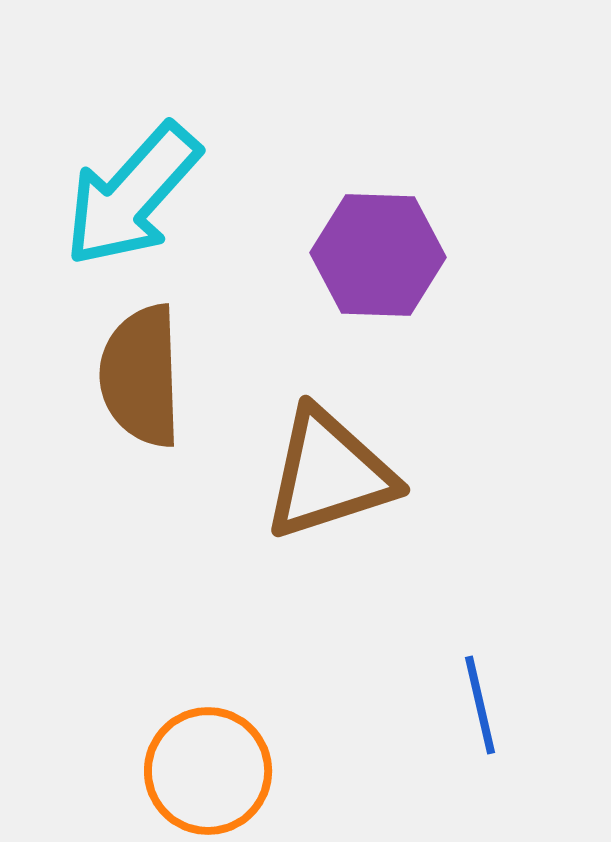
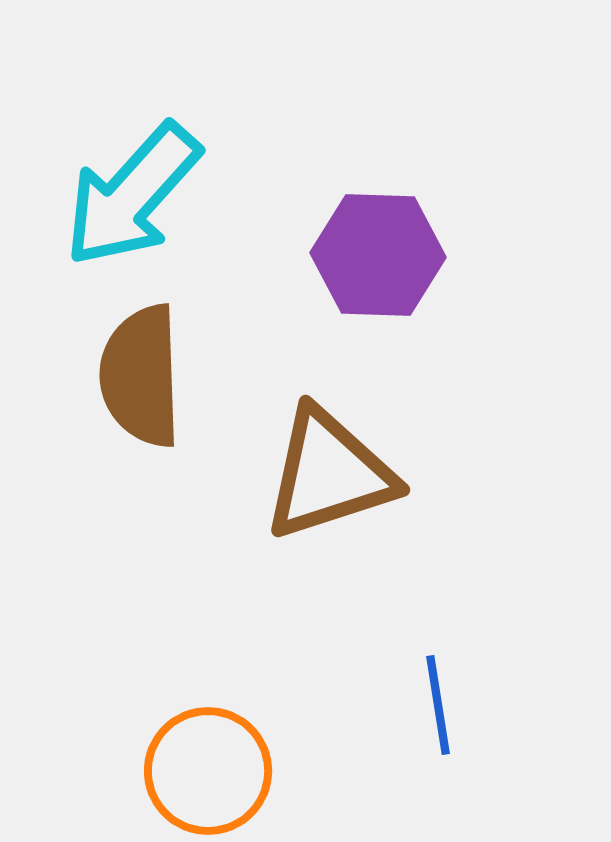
blue line: moved 42 px left; rotated 4 degrees clockwise
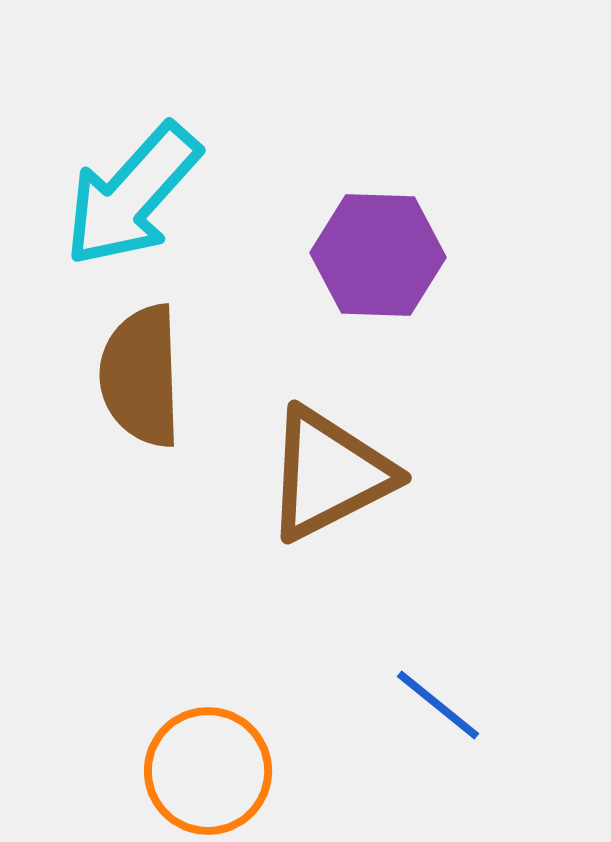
brown triangle: rotated 9 degrees counterclockwise
blue line: rotated 42 degrees counterclockwise
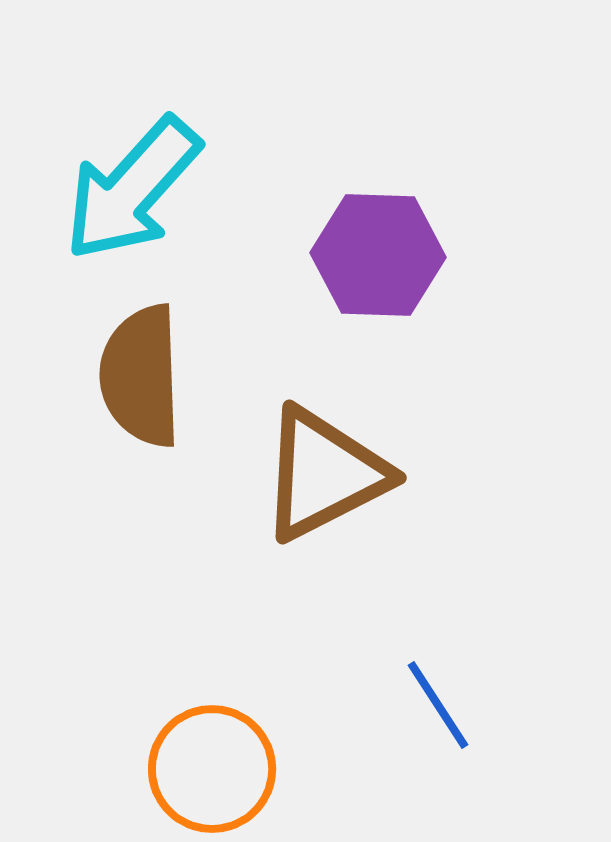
cyan arrow: moved 6 px up
brown triangle: moved 5 px left
blue line: rotated 18 degrees clockwise
orange circle: moved 4 px right, 2 px up
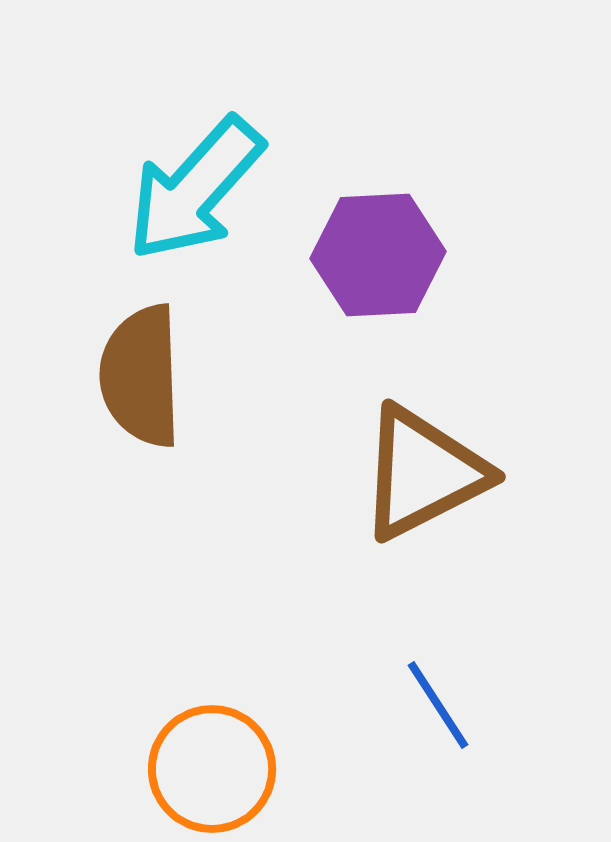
cyan arrow: moved 63 px right
purple hexagon: rotated 5 degrees counterclockwise
brown triangle: moved 99 px right, 1 px up
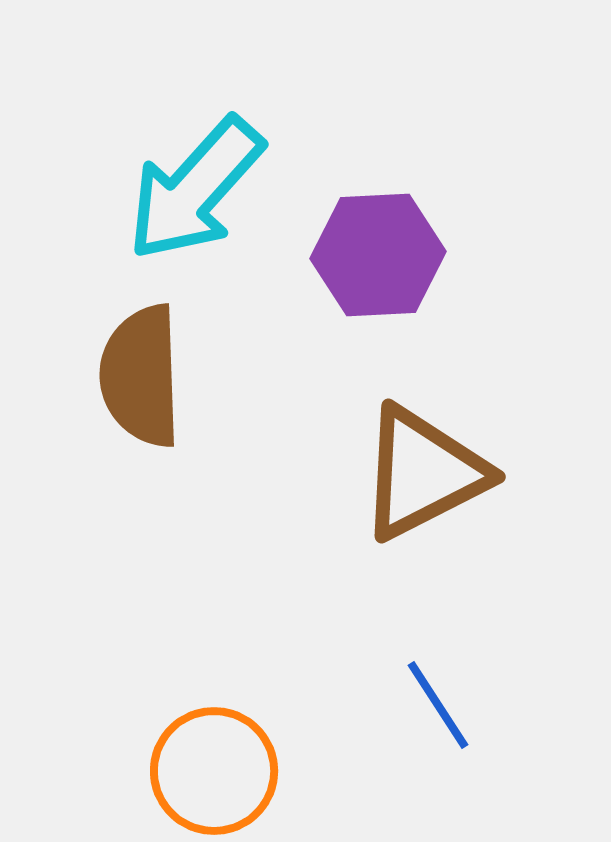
orange circle: moved 2 px right, 2 px down
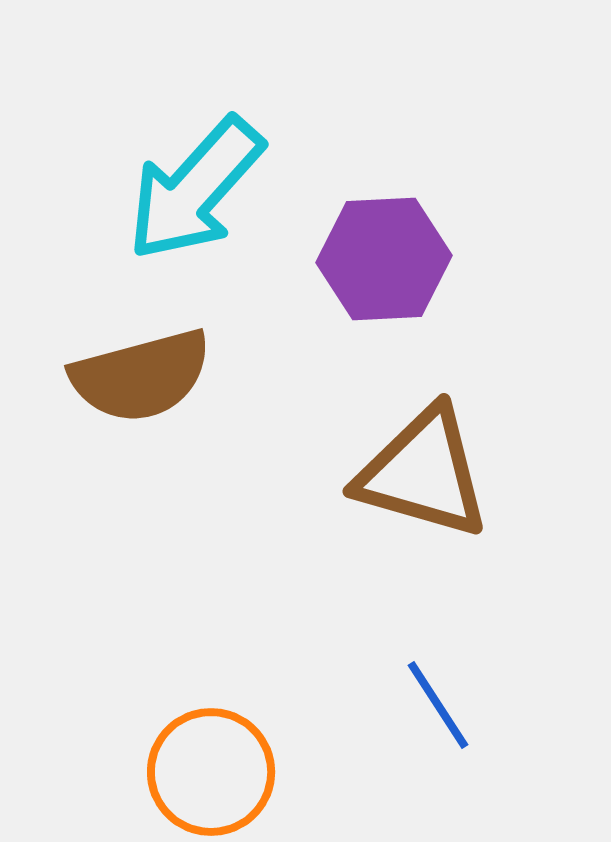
purple hexagon: moved 6 px right, 4 px down
brown semicircle: rotated 103 degrees counterclockwise
brown triangle: rotated 43 degrees clockwise
orange circle: moved 3 px left, 1 px down
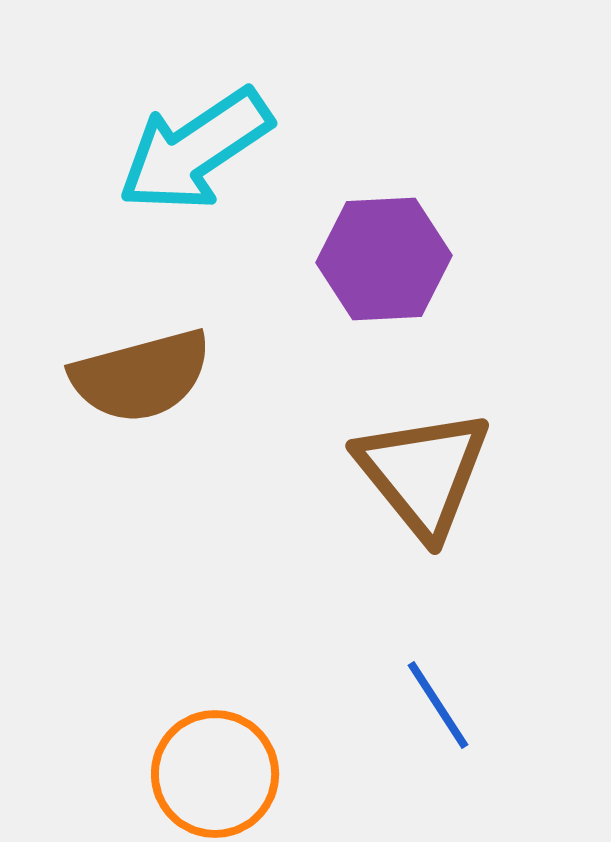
cyan arrow: moved 39 px up; rotated 14 degrees clockwise
brown triangle: rotated 35 degrees clockwise
orange circle: moved 4 px right, 2 px down
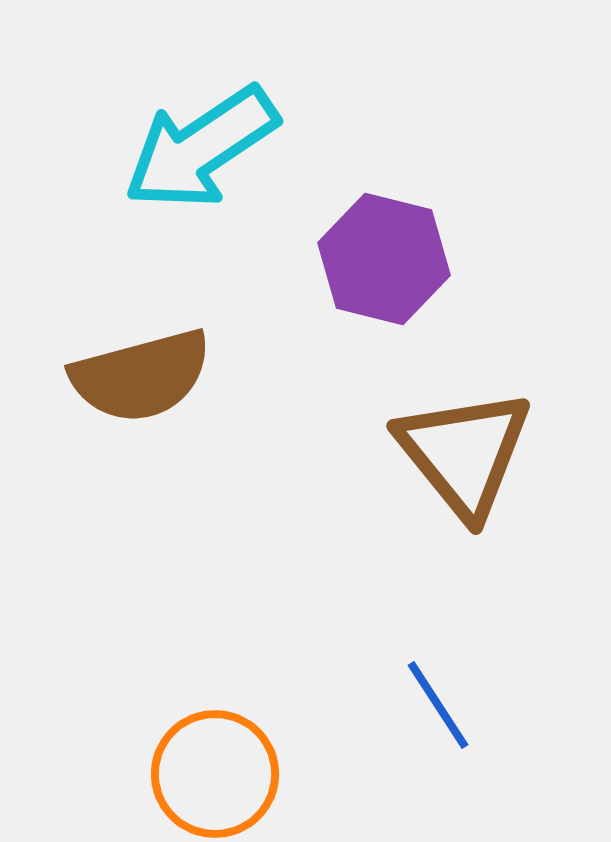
cyan arrow: moved 6 px right, 2 px up
purple hexagon: rotated 17 degrees clockwise
brown triangle: moved 41 px right, 20 px up
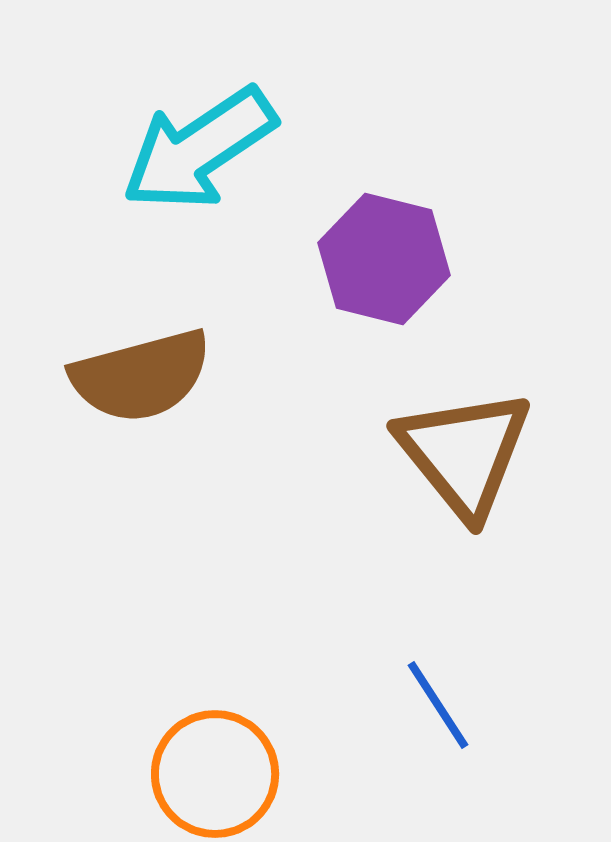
cyan arrow: moved 2 px left, 1 px down
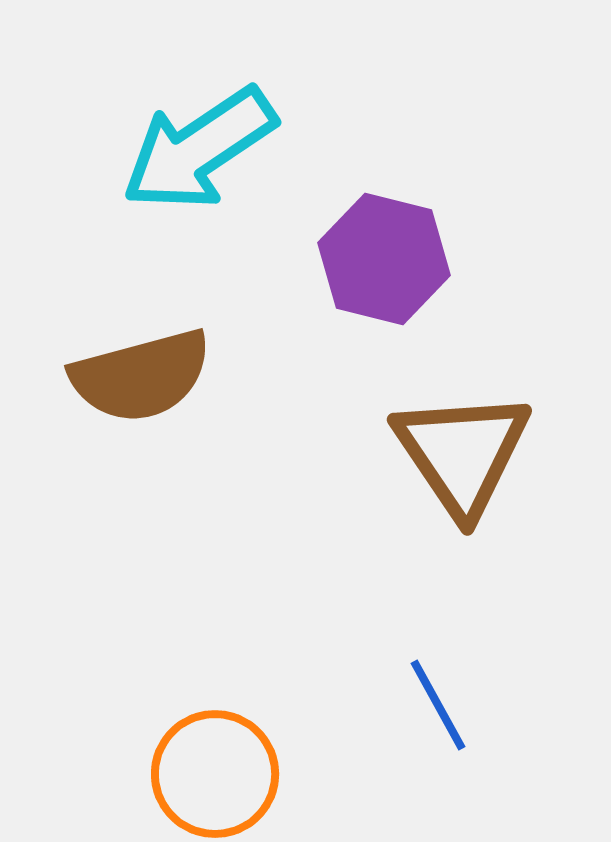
brown triangle: moved 2 px left; rotated 5 degrees clockwise
blue line: rotated 4 degrees clockwise
